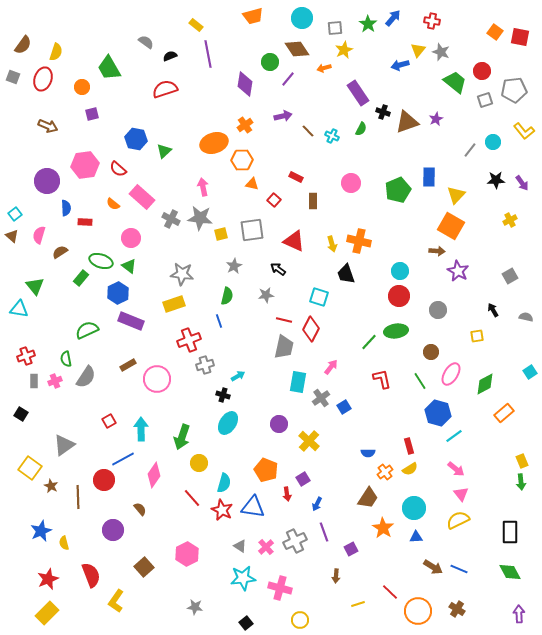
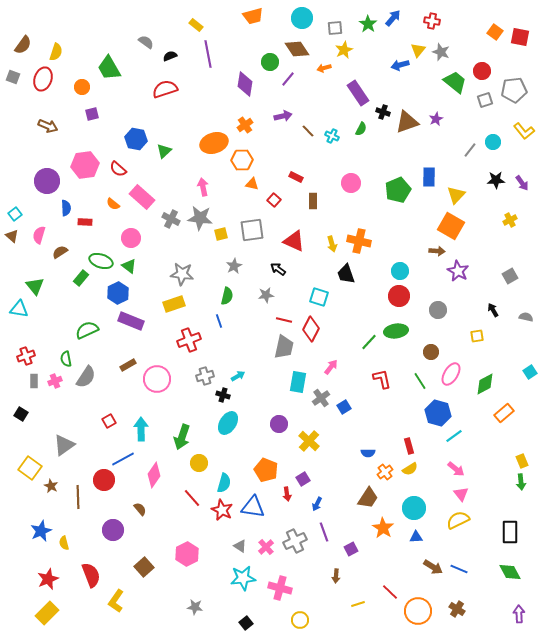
gray cross at (205, 365): moved 11 px down
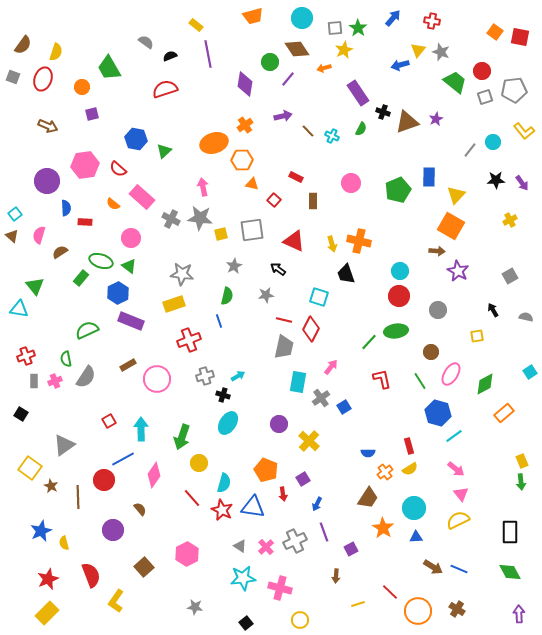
green star at (368, 24): moved 10 px left, 4 px down
gray square at (485, 100): moved 3 px up
red arrow at (287, 494): moved 4 px left
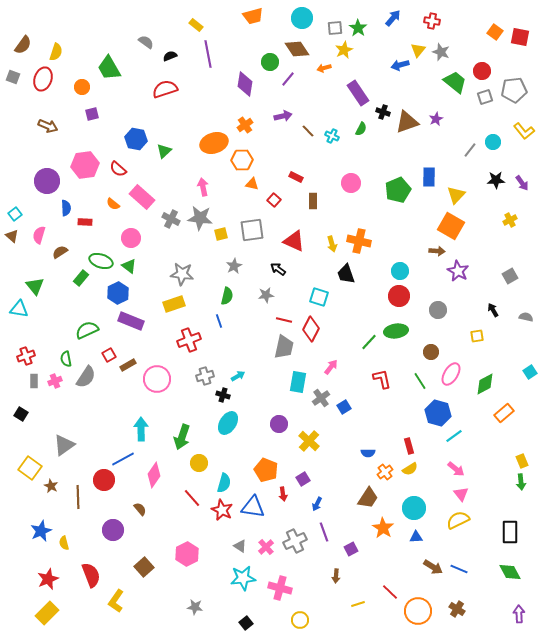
red square at (109, 421): moved 66 px up
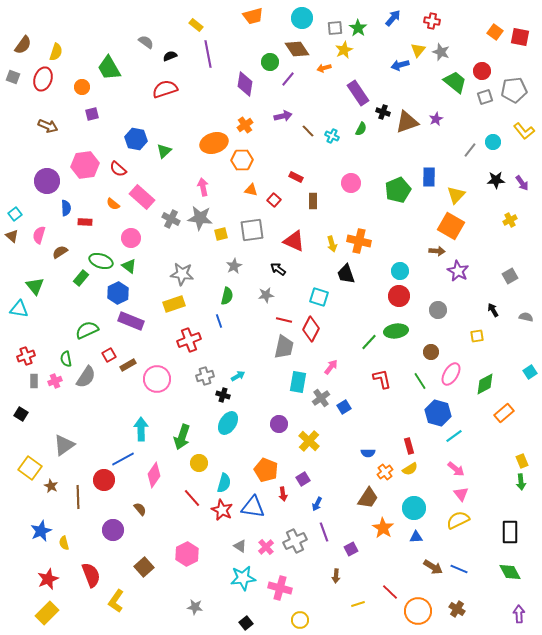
orange triangle at (252, 184): moved 1 px left, 6 px down
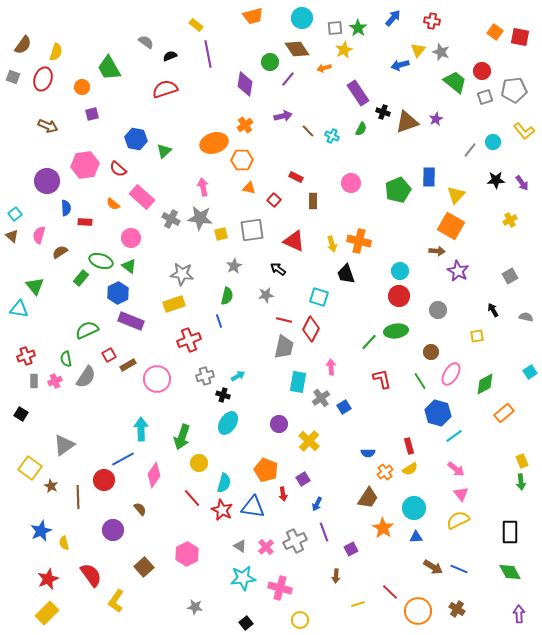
orange triangle at (251, 190): moved 2 px left, 2 px up
pink arrow at (331, 367): rotated 42 degrees counterclockwise
red semicircle at (91, 575): rotated 15 degrees counterclockwise
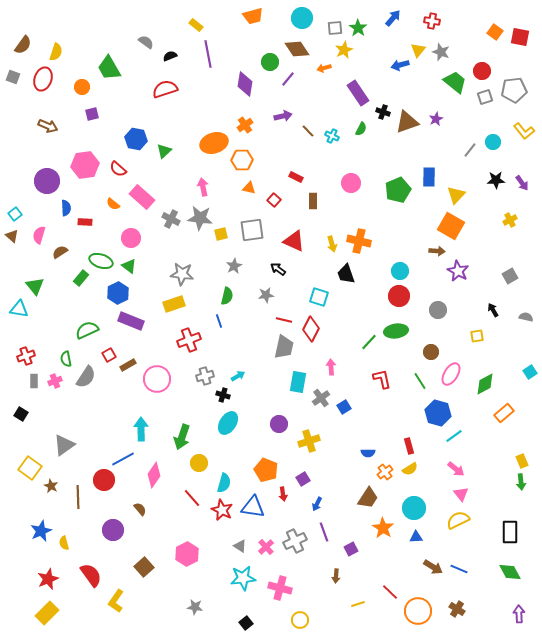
yellow cross at (309, 441): rotated 30 degrees clockwise
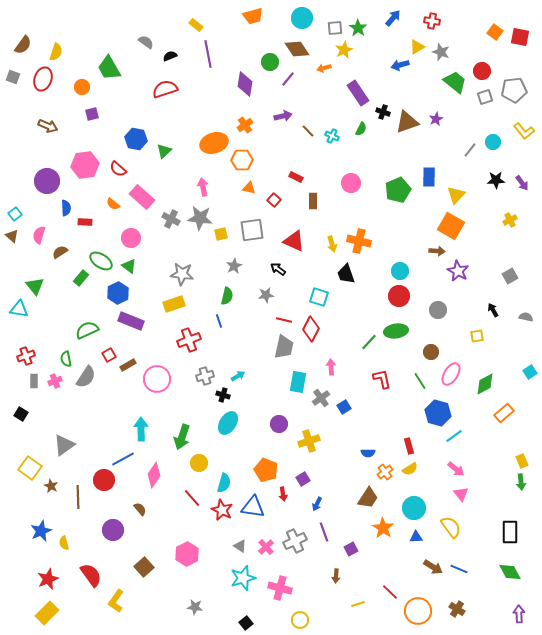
yellow triangle at (418, 50): moved 1 px left, 3 px up; rotated 21 degrees clockwise
green ellipse at (101, 261): rotated 15 degrees clockwise
yellow semicircle at (458, 520): moved 7 px left, 7 px down; rotated 80 degrees clockwise
cyan star at (243, 578): rotated 10 degrees counterclockwise
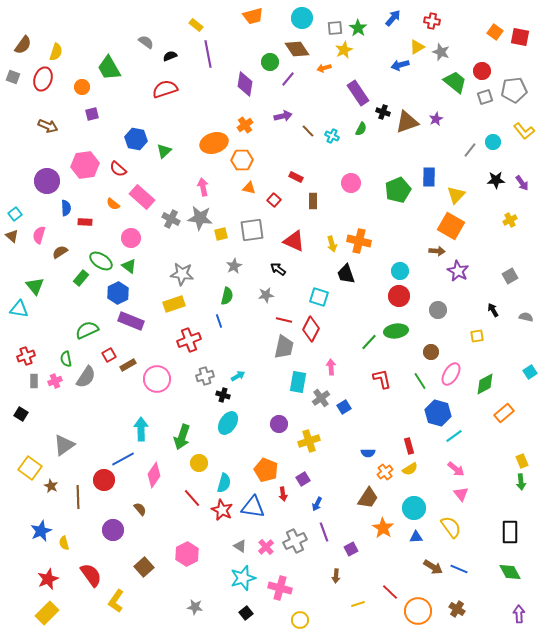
black square at (246, 623): moved 10 px up
